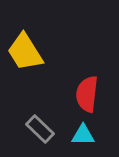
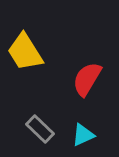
red semicircle: moved 15 px up; rotated 24 degrees clockwise
cyan triangle: rotated 25 degrees counterclockwise
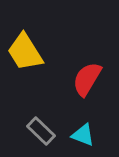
gray rectangle: moved 1 px right, 2 px down
cyan triangle: rotated 45 degrees clockwise
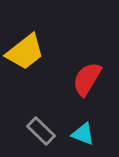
yellow trapezoid: rotated 96 degrees counterclockwise
cyan triangle: moved 1 px up
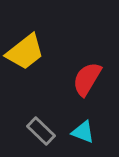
cyan triangle: moved 2 px up
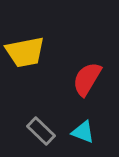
yellow trapezoid: rotated 27 degrees clockwise
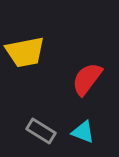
red semicircle: rotated 6 degrees clockwise
gray rectangle: rotated 12 degrees counterclockwise
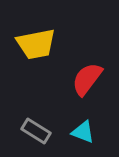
yellow trapezoid: moved 11 px right, 8 px up
gray rectangle: moved 5 px left
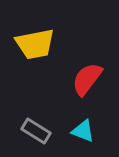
yellow trapezoid: moved 1 px left
cyan triangle: moved 1 px up
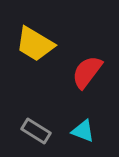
yellow trapezoid: rotated 42 degrees clockwise
red semicircle: moved 7 px up
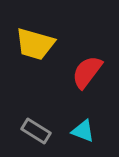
yellow trapezoid: rotated 15 degrees counterclockwise
